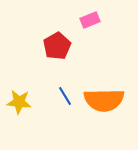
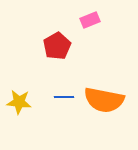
blue line: moved 1 px left, 1 px down; rotated 60 degrees counterclockwise
orange semicircle: rotated 12 degrees clockwise
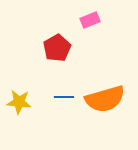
red pentagon: moved 2 px down
orange semicircle: moved 1 px right, 1 px up; rotated 27 degrees counterclockwise
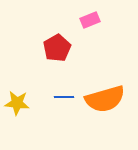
yellow star: moved 2 px left, 1 px down
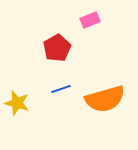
blue line: moved 3 px left, 8 px up; rotated 18 degrees counterclockwise
yellow star: rotated 10 degrees clockwise
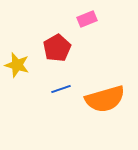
pink rectangle: moved 3 px left, 1 px up
yellow star: moved 38 px up
